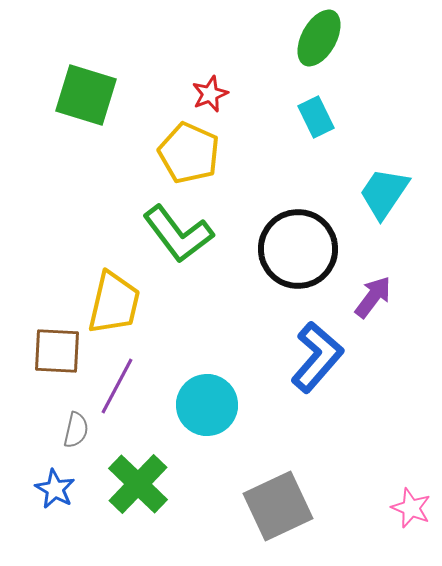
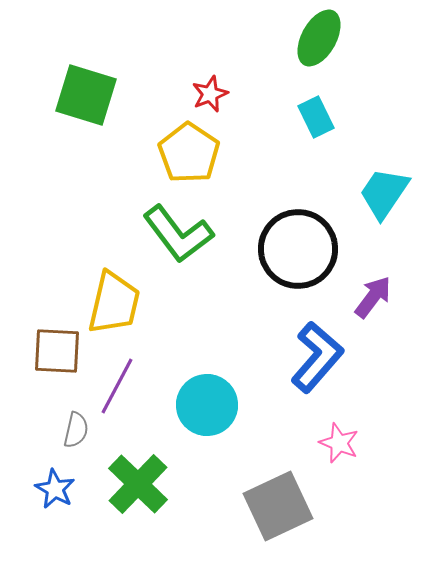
yellow pentagon: rotated 10 degrees clockwise
pink star: moved 72 px left, 65 px up
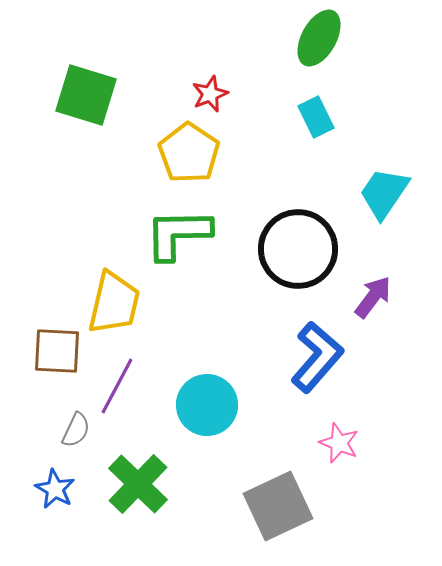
green L-shape: rotated 126 degrees clockwise
gray semicircle: rotated 12 degrees clockwise
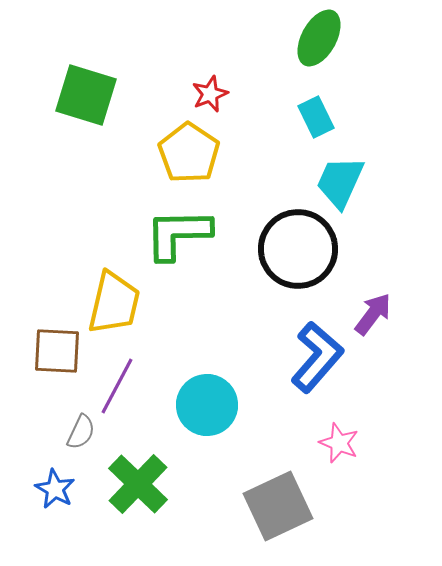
cyan trapezoid: moved 44 px left, 11 px up; rotated 10 degrees counterclockwise
purple arrow: moved 17 px down
gray semicircle: moved 5 px right, 2 px down
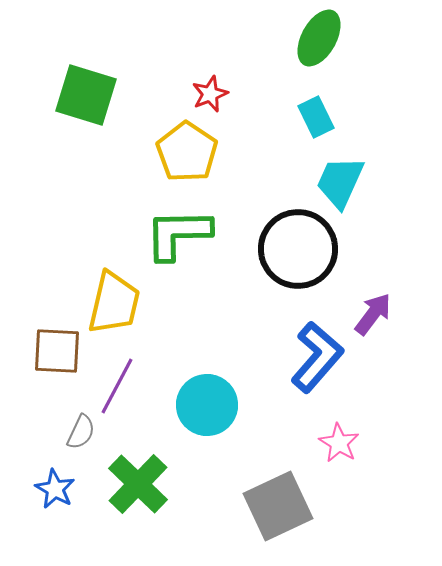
yellow pentagon: moved 2 px left, 1 px up
pink star: rotated 9 degrees clockwise
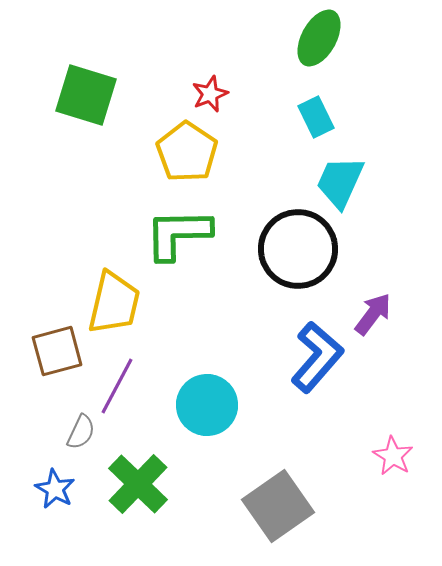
brown square: rotated 18 degrees counterclockwise
pink star: moved 54 px right, 13 px down
gray square: rotated 10 degrees counterclockwise
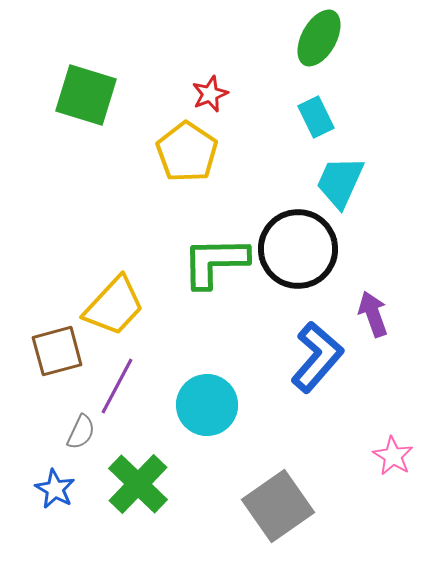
green L-shape: moved 37 px right, 28 px down
yellow trapezoid: moved 3 px down; rotated 30 degrees clockwise
purple arrow: rotated 57 degrees counterclockwise
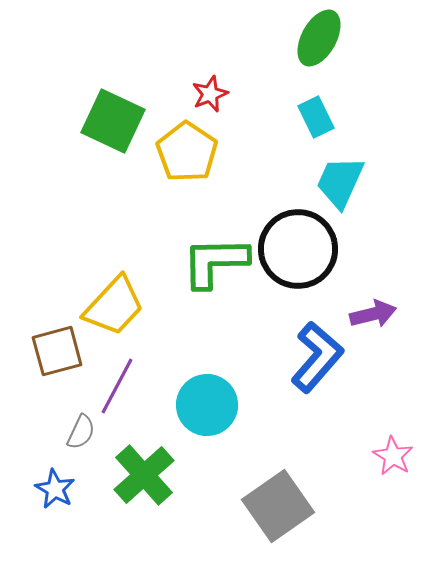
green square: moved 27 px right, 26 px down; rotated 8 degrees clockwise
purple arrow: rotated 96 degrees clockwise
green cross: moved 6 px right, 9 px up; rotated 4 degrees clockwise
